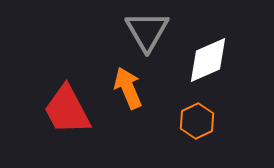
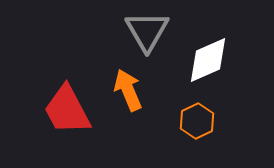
orange arrow: moved 2 px down
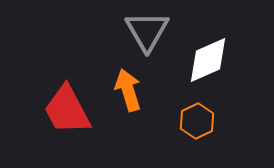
orange arrow: rotated 6 degrees clockwise
